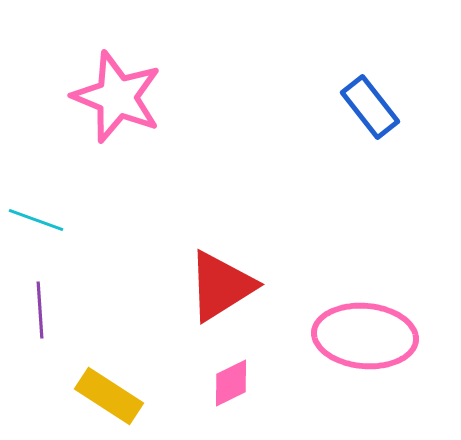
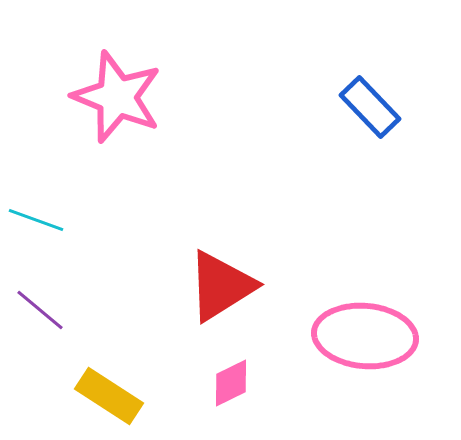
blue rectangle: rotated 6 degrees counterclockwise
purple line: rotated 46 degrees counterclockwise
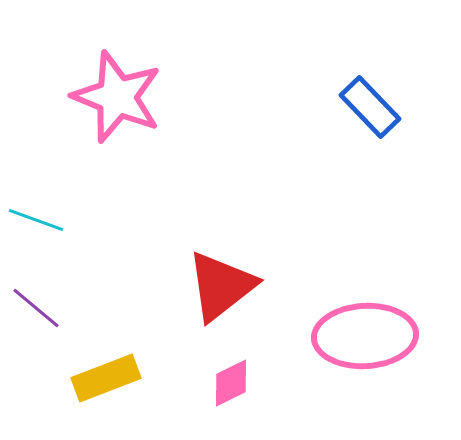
red triangle: rotated 6 degrees counterclockwise
purple line: moved 4 px left, 2 px up
pink ellipse: rotated 8 degrees counterclockwise
yellow rectangle: moved 3 px left, 18 px up; rotated 54 degrees counterclockwise
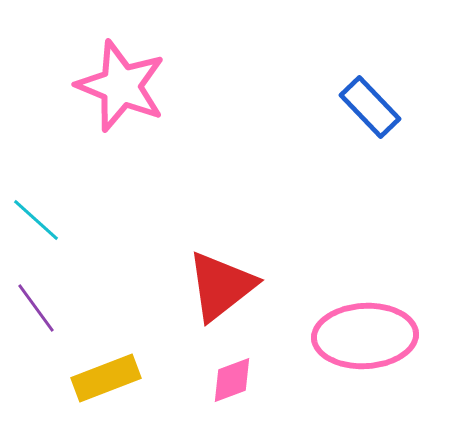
pink star: moved 4 px right, 11 px up
cyan line: rotated 22 degrees clockwise
purple line: rotated 14 degrees clockwise
pink diamond: moved 1 px right, 3 px up; rotated 6 degrees clockwise
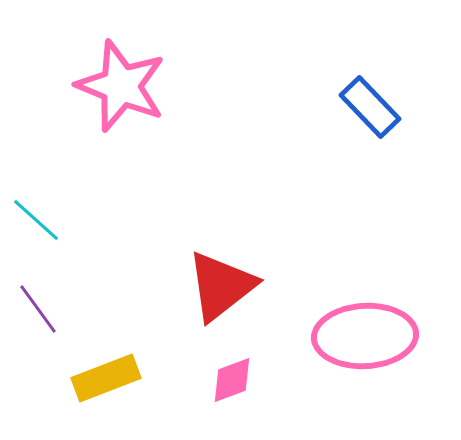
purple line: moved 2 px right, 1 px down
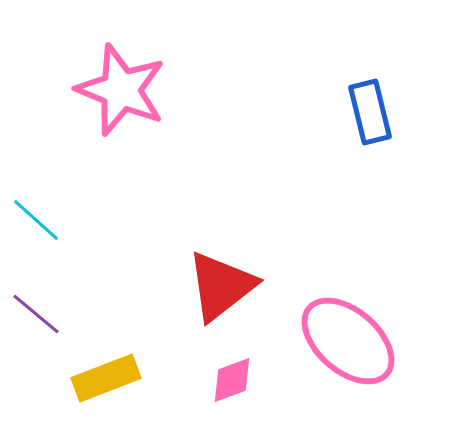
pink star: moved 4 px down
blue rectangle: moved 5 px down; rotated 30 degrees clockwise
purple line: moved 2 px left, 5 px down; rotated 14 degrees counterclockwise
pink ellipse: moved 17 px left, 5 px down; rotated 44 degrees clockwise
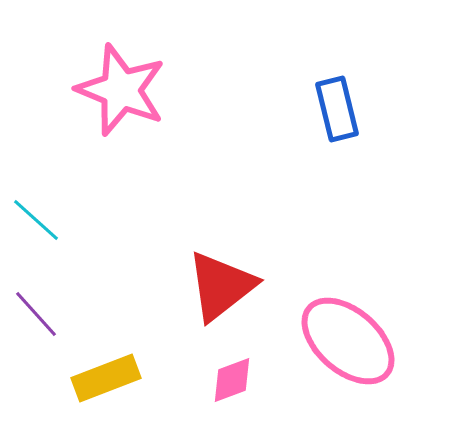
blue rectangle: moved 33 px left, 3 px up
purple line: rotated 8 degrees clockwise
